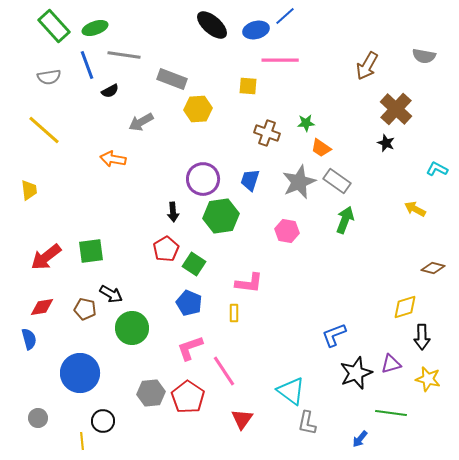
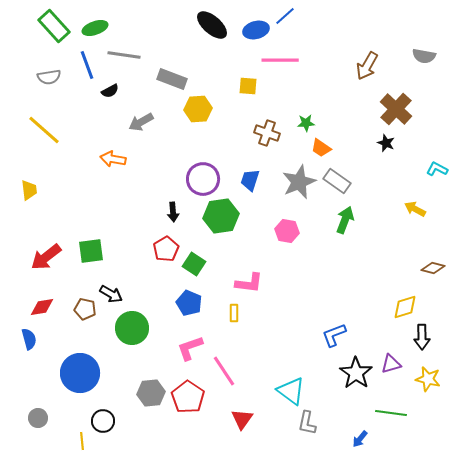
black star at (356, 373): rotated 16 degrees counterclockwise
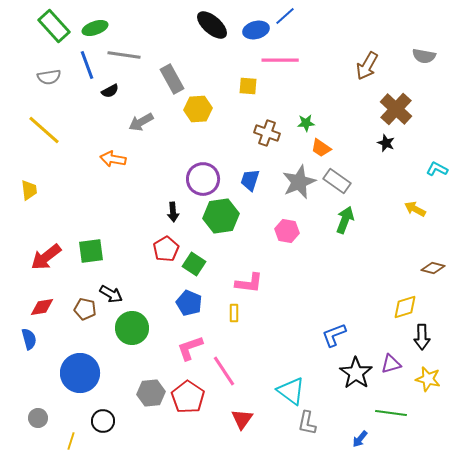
gray rectangle at (172, 79): rotated 40 degrees clockwise
yellow line at (82, 441): moved 11 px left; rotated 24 degrees clockwise
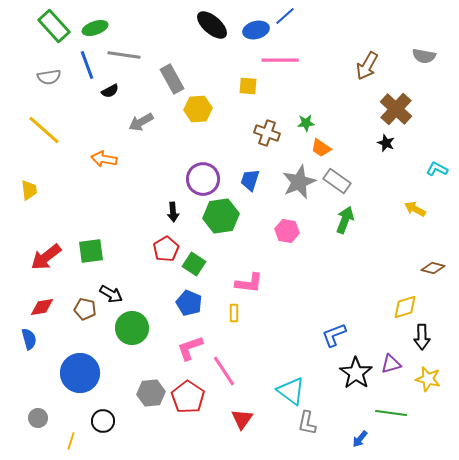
orange arrow at (113, 159): moved 9 px left
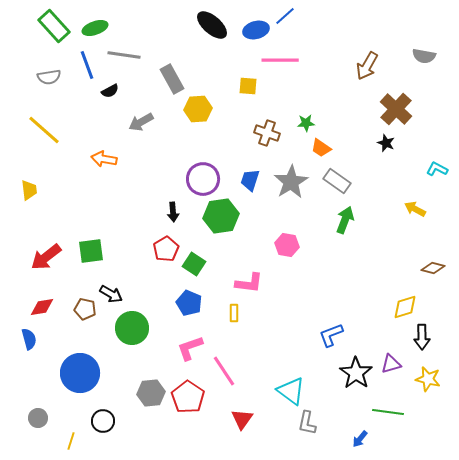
gray star at (299, 182): moved 8 px left; rotated 8 degrees counterclockwise
pink hexagon at (287, 231): moved 14 px down
blue L-shape at (334, 335): moved 3 px left
green line at (391, 413): moved 3 px left, 1 px up
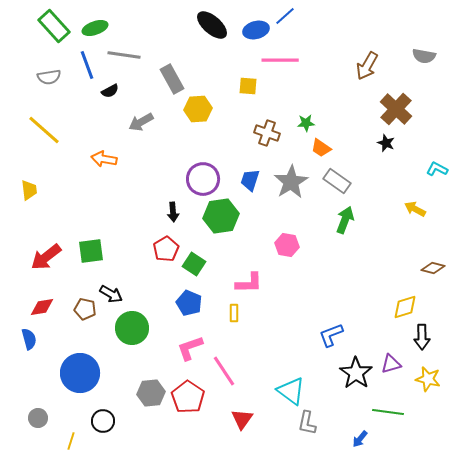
pink L-shape at (249, 283): rotated 8 degrees counterclockwise
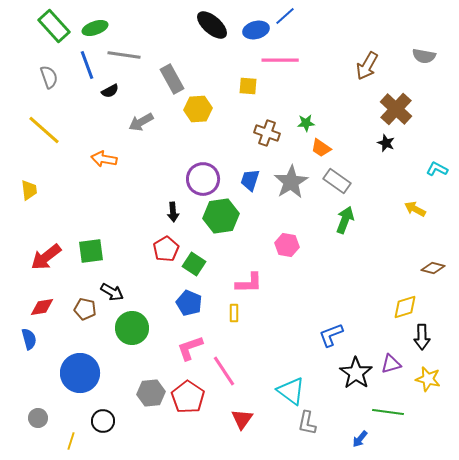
gray semicircle at (49, 77): rotated 100 degrees counterclockwise
black arrow at (111, 294): moved 1 px right, 2 px up
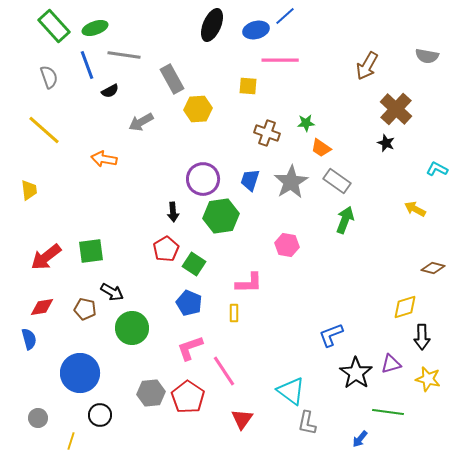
black ellipse at (212, 25): rotated 72 degrees clockwise
gray semicircle at (424, 56): moved 3 px right
black circle at (103, 421): moved 3 px left, 6 px up
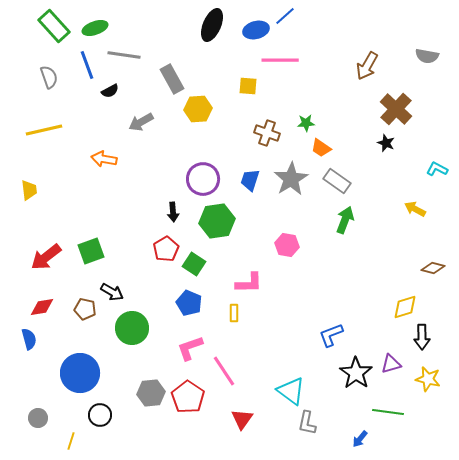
yellow line at (44, 130): rotated 54 degrees counterclockwise
gray star at (291, 182): moved 3 px up
green hexagon at (221, 216): moved 4 px left, 5 px down
green square at (91, 251): rotated 12 degrees counterclockwise
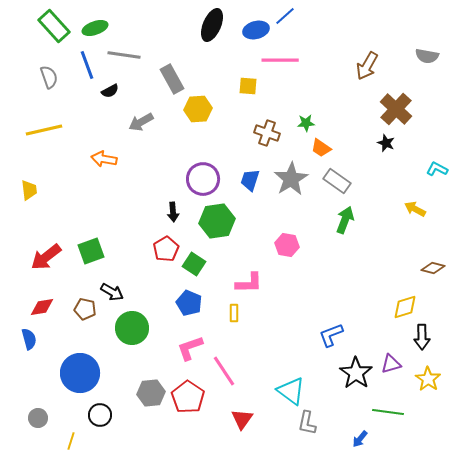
yellow star at (428, 379): rotated 20 degrees clockwise
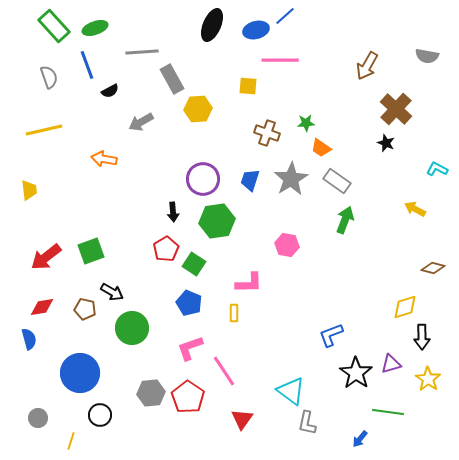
gray line at (124, 55): moved 18 px right, 3 px up; rotated 12 degrees counterclockwise
